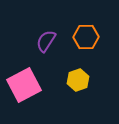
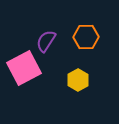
yellow hexagon: rotated 10 degrees counterclockwise
pink square: moved 17 px up
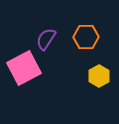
purple semicircle: moved 2 px up
yellow hexagon: moved 21 px right, 4 px up
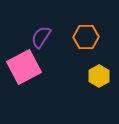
purple semicircle: moved 5 px left, 2 px up
pink square: moved 1 px up
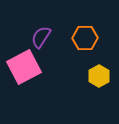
orange hexagon: moved 1 px left, 1 px down
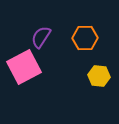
yellow hexagon: rotated 25 degrees counterclockwise
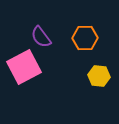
purple semicircle: rotated 70 degrees counterclockwise
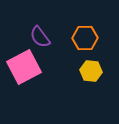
purple semicircle: moved 1 px left
yellow hexagon: moved 8 px left, 5 px up
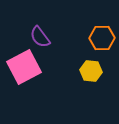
orange hexagon: moved 17 px right
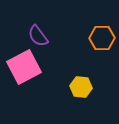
purple semicircle: moved 2 px left, 1 px up
yellow hexagon: moved 10 px left, 16 px down
